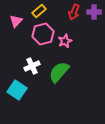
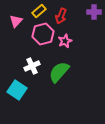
red arrow: moved 13 px left, 4 px down
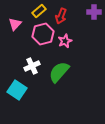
pink triangle: moved 1 px left, 3 px down
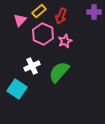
pink triangle: moved 5 px right, 4 px up
pink hexagon: rotated 20 degrees counterclockwise
cyan square: moved 1 px up
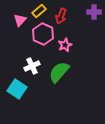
pink star: moved 4 px down
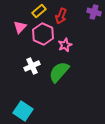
purple cross: rotated 16 degrees clockwise
pink triangle: moved 7 px down
cyan square: moved 6 px right, 22 px down
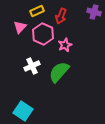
yellow rectangle: moved 2 px left; rotated 16 degrees clockwise
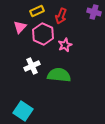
green semicircle: moved 3 px down; rotated 55 degrees clockwise
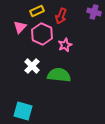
pink hexagon: moved 1 px left
white cross: rotated 21 degrees counterclockwise
cyan square: rotated 18 degrees counterclockwise
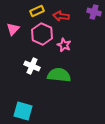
red arrow: rotated 77 degrees clockwise
pink triangle: moved 7 px left, 2 px down
pink star: moved 1 px left; rotated 24 degrees counterclockwise
white cross: rotated 21 degrees counterclockwise
